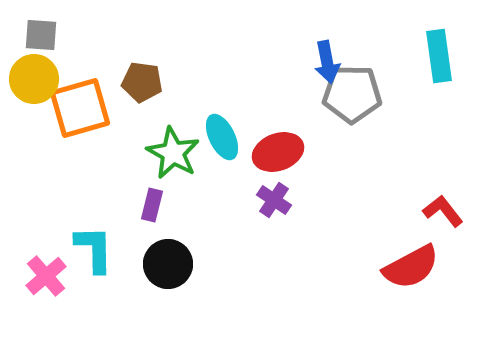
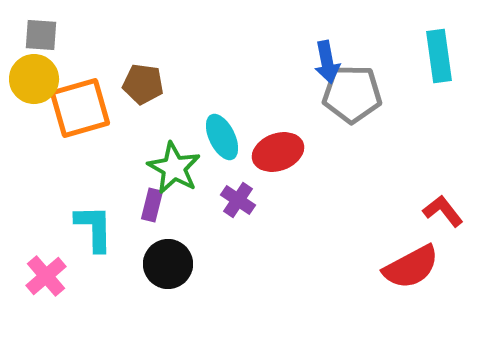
brown pentagon: moved 1 px right, 2 px down
green star: moved 1 px right, 15 px down
purple cross: moved 36 px left
cyan L-shape: moved 21 px up
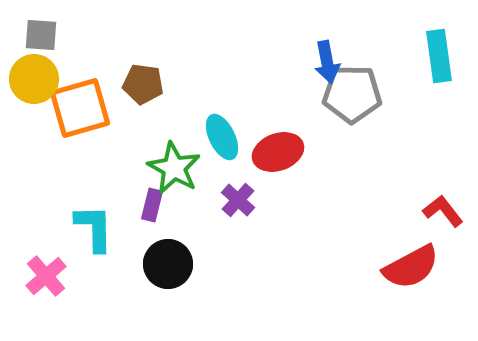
purple cross: rotated 8 degrees clockwise
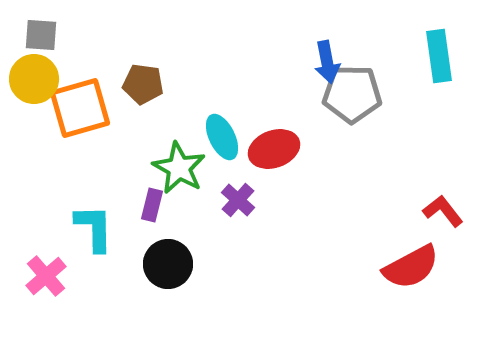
red ellipse: moved 4 px left, 3 px up
green star: moved 5 px right
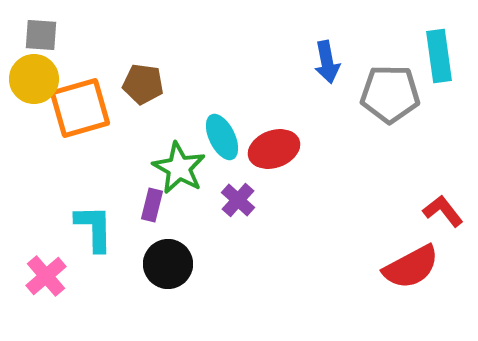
gray pentagon: moved 38 px right
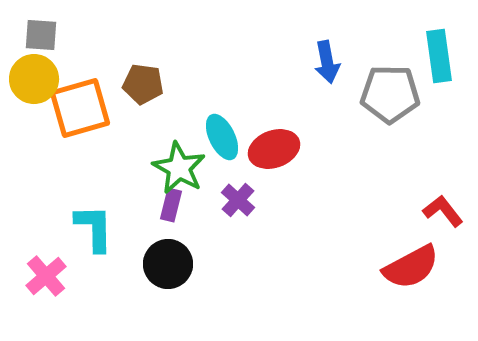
purple rectangle: moved 19 px right
